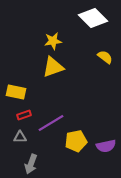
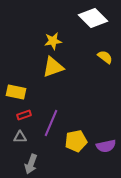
purple line: rotated 36 degrees counterclockwise
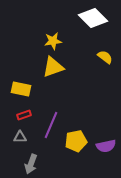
yellow rectangle: moved 5 px right, 3 px up
purple line: moved 2 px down
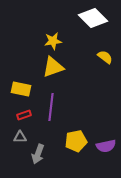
purple line: moved 18 px up; rotated 16 degrees counterclockwise
gray arrow: moved 7 px right, 10 px up
